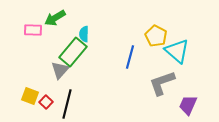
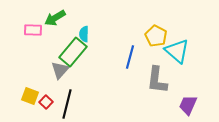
gray L-shape: moved 5 px left, 3 px up; rotated 64 degrees counterclockwise
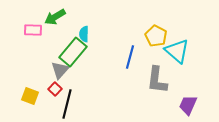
green arrow: moved 1 px up
red square: moved 9 px right, 13 px up
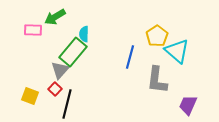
yellow pentagon: moved 1 px right; rotated 10 degrees clockwise
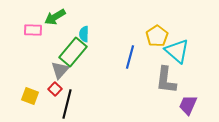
gray L-shape: moved 9 px right
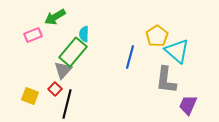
pink rectangle: moved 5 px down; rotated 24 degrees counterclockwise
gray triangle: moved 3 px right
